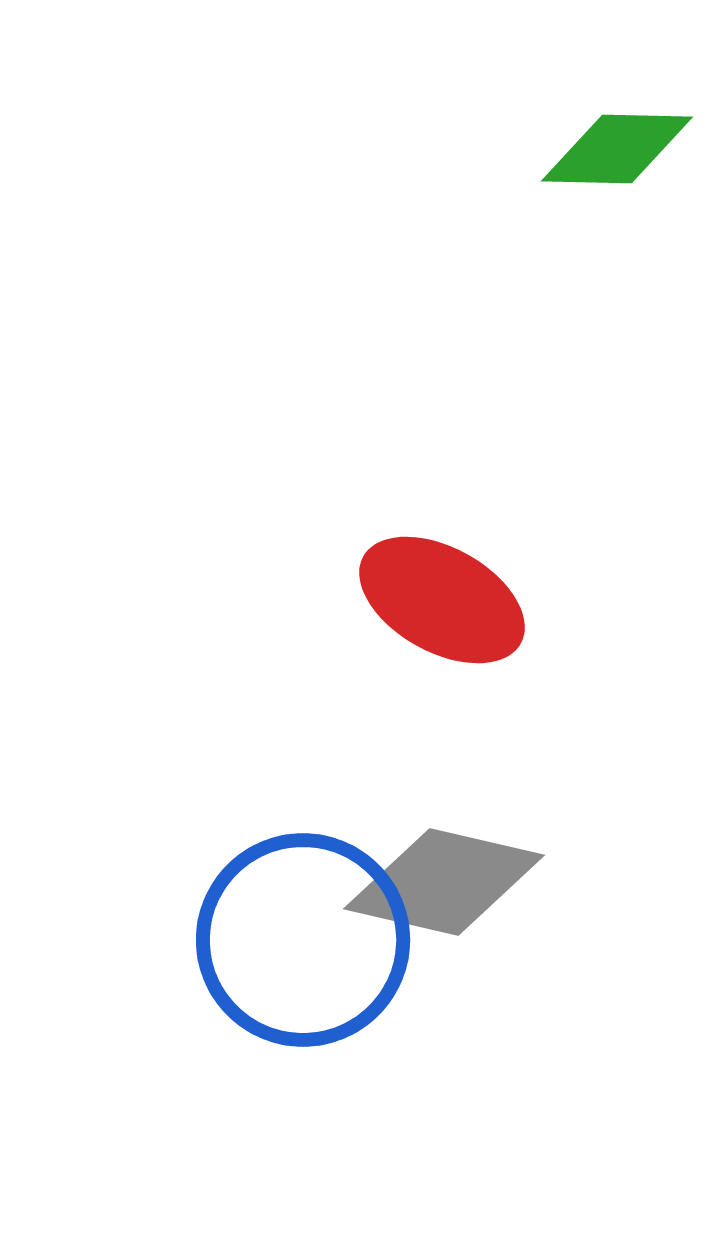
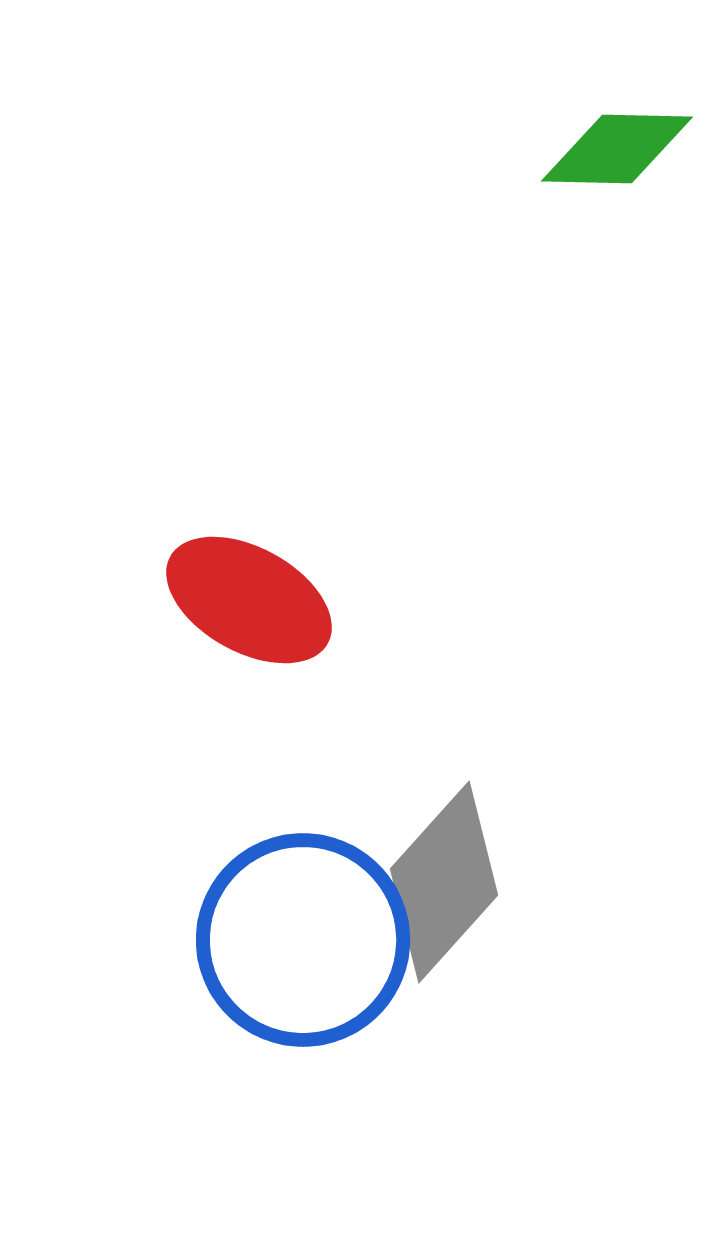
red ellipse: moved 193 px left
gray diamond: rotated 61 degrees counterclockwise
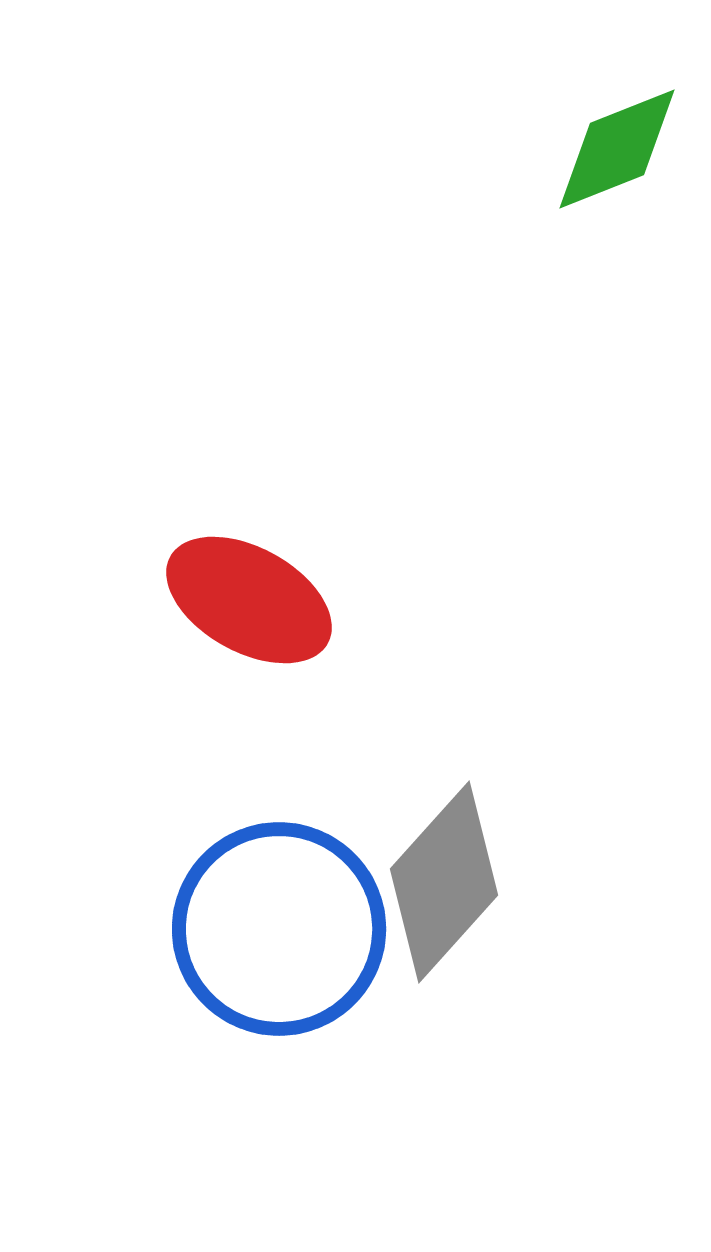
green diamond: rotated 23 degrees counterclockwise
blue circle: moved 24 px left, 11 px up
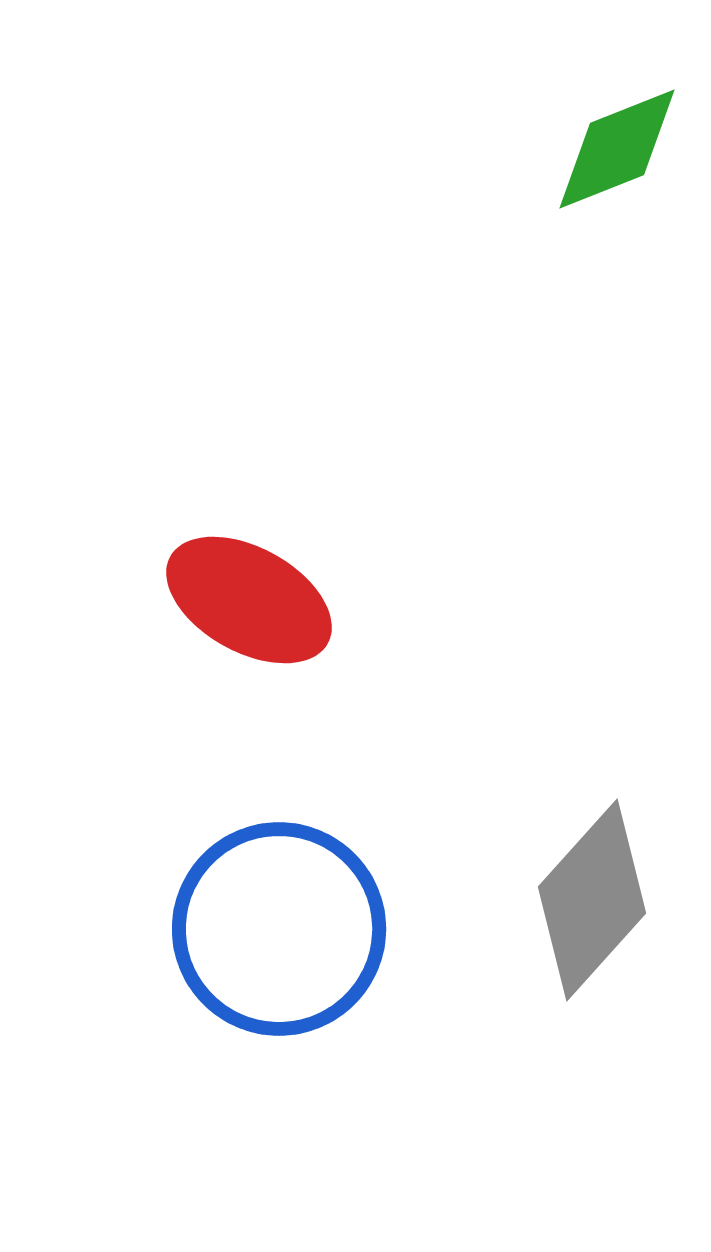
gray diamond: moved 148 px right, 18 px down
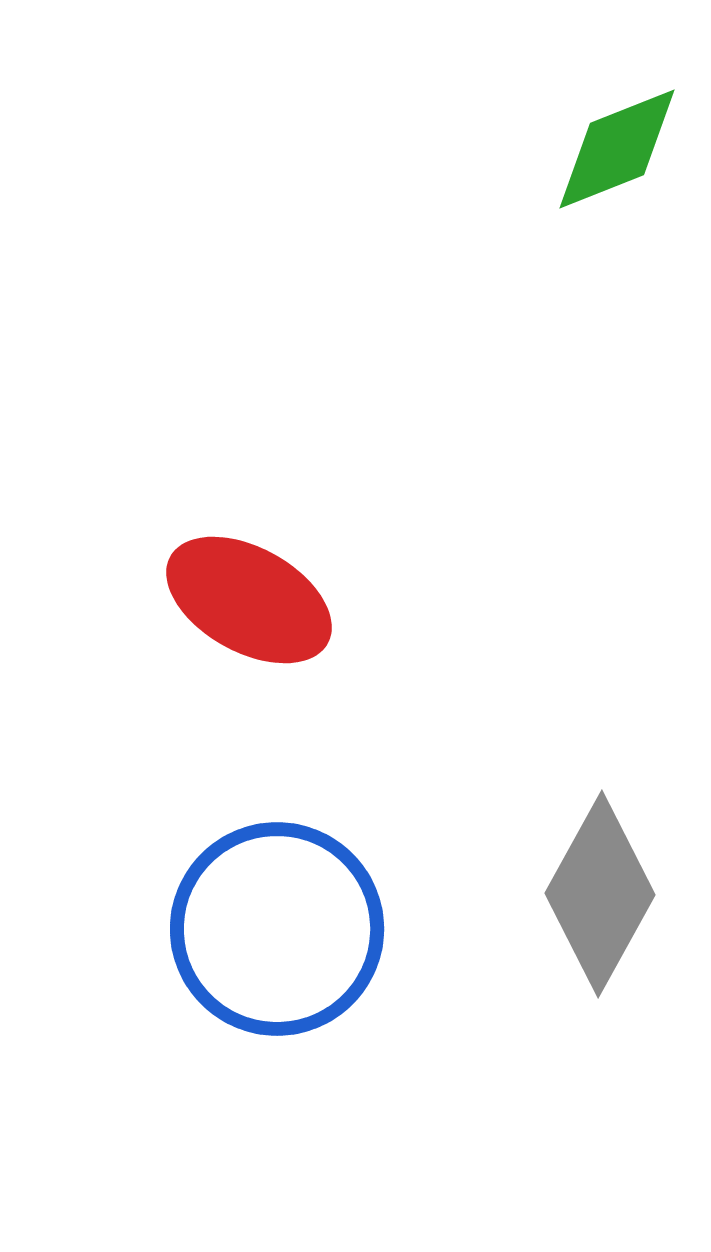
gray diamond: moved 8 px right, 6 px up; rotated 13 degrees counterclockwise
blue circle: moved 2 px left
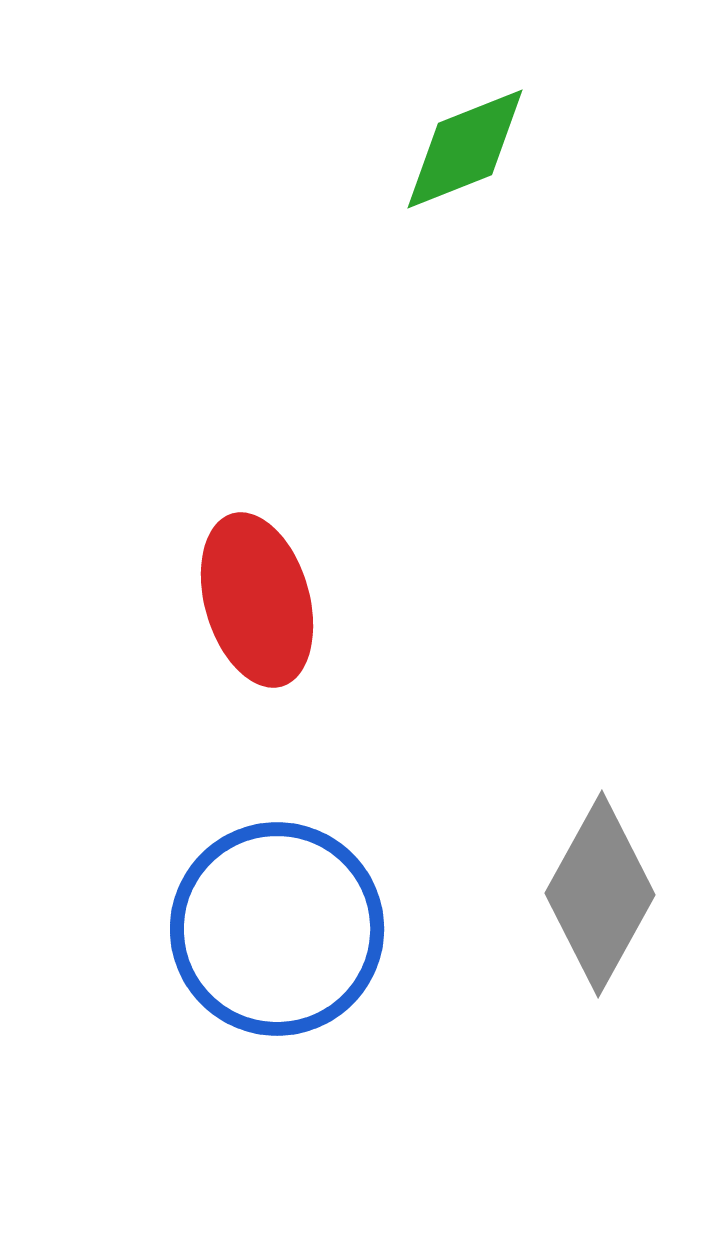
green diamond: moved 152 px left
red ellipse: moved 8 px right; rotated 45 degrees clockwise
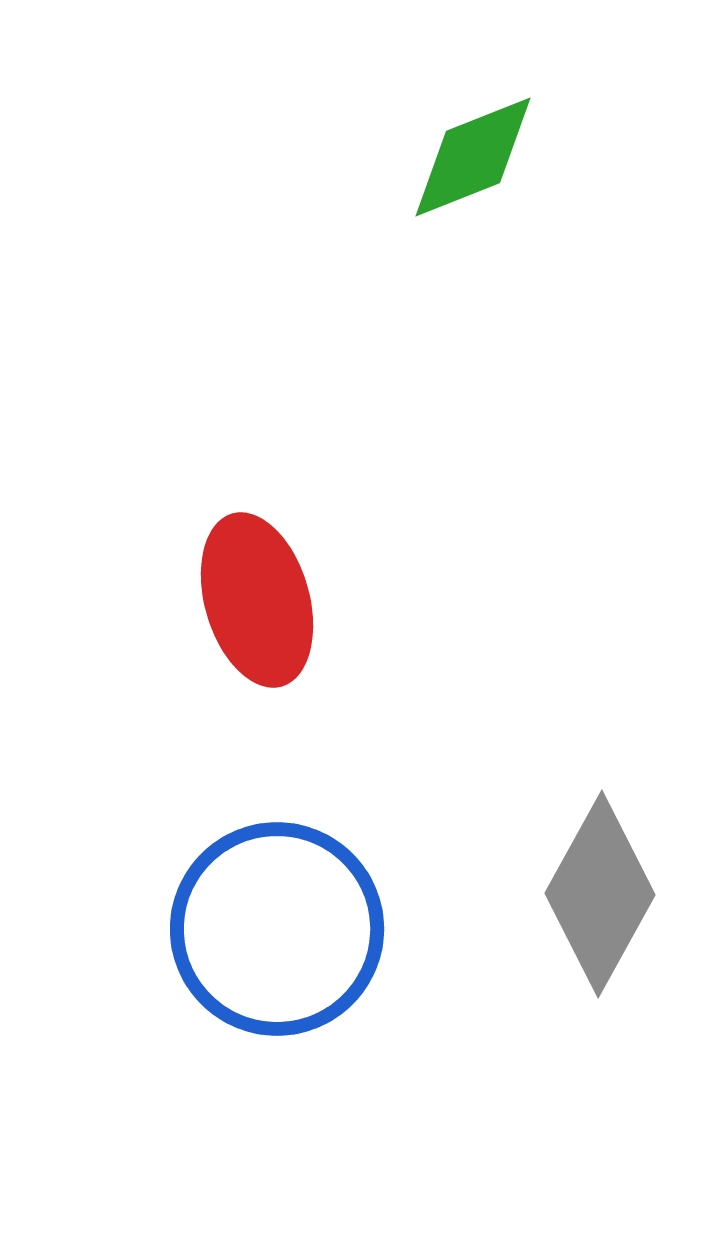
green diamond: moved 8 px right, 8 px down
